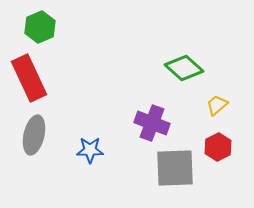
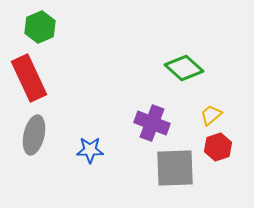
yellow trapezoid: moved 6 px left, 10 px down
red hexagon: rotated 8 degrees clockwise
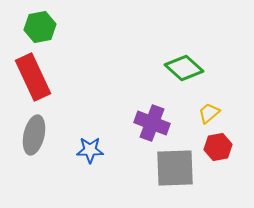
green hexagon: rotated 12 degrees clockwise
red rectangle: moved 4 px right, 1 px up
yellow trapezoid: moved 2 px left, 2 px up
red hexagon: rotated 8 degrees clockwise
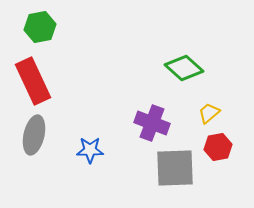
red rectangle: moved 4 px down
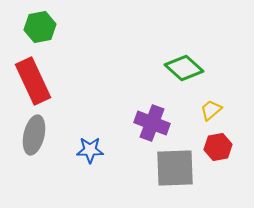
yellow trapezoid: moved 2 px right, 3 px up
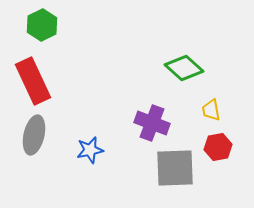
green hexagon: moved 2 px right, 2 px up; rotated 16 degrees counterclockwise
yellow trapezoid: rotated 60 degrees counterclockwise
blue star: rotated 12 degrees counterclockwise
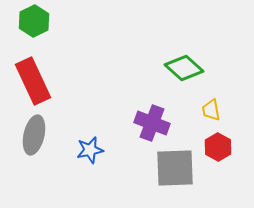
green hexagon: moved 8 px left, 4 px up
red hexagon: rotated 20 degrees counterclockwise
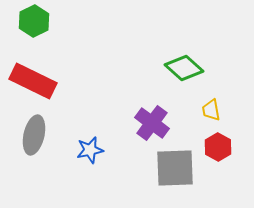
red rectangle: rotated 39 degrees counterclockwise
purple cross: rotated 16 degrees clockwise
